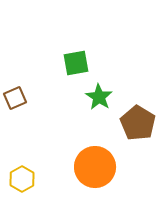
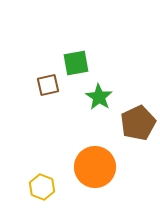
brown square: moved 33 px right, 13 px up; rotated 10 degrees clockwise
brown pentagon: rotated 16 degrees clockwise
yellow hexagon: moved 20 px right, 8 px down; rotated 10 degrees counterclockwise
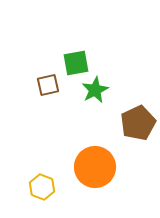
green star: moved 4 px left, 7 px up; rotated 12 degrees clockwise
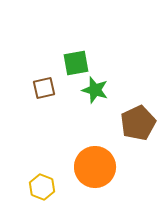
brown square: moved 4 px left, 3 px down
green star: rotated 28 degrees counterclockwise
